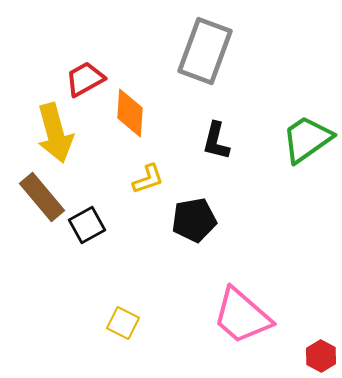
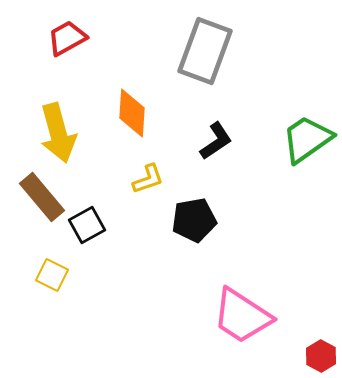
red trapezoid: moved 18 px left, 41 px up
orange diamond: moved 2 px right
yellow arrow: moved 3 px right
black L-shape: rotated 138 degrees counterclockwise
pink trapezoid: rotated 8 degrees counterclockwise
yellow square: moved 71 px left, 48 px up
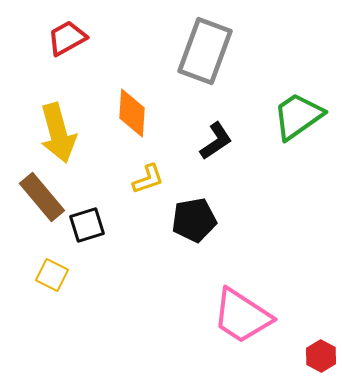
green trapezoid: moved 9 px left, 23 px up
black square: rotated 12 degrees clockwise
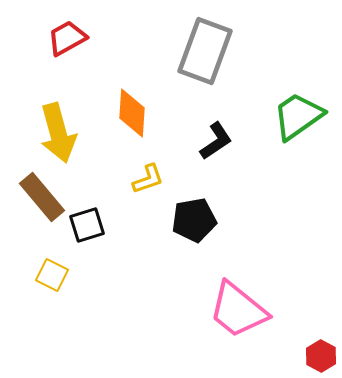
pink trapezoid: moved 4 px left, 6 px up; rotated 6 degrees clockwise
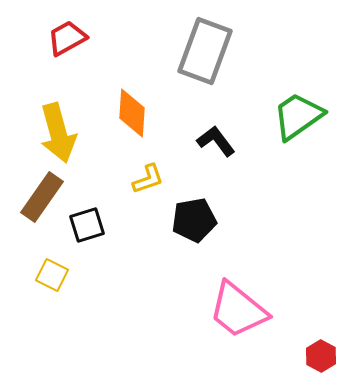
black L-shape: rotated 93 degrees counterclockwise
brown rectangle: rotated 75 degrees clockwise
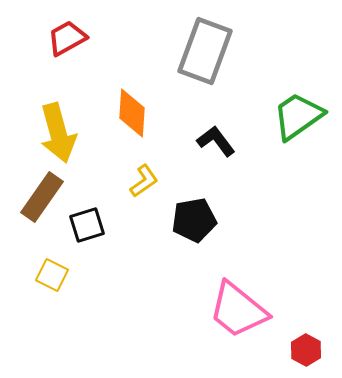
yellow L-shape: moved 4 px left, 2 px down; rotated 16 degrees counterclockwise
red hexagon: moved 15 px left, 6 px up
